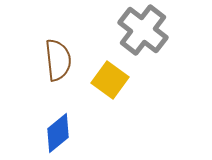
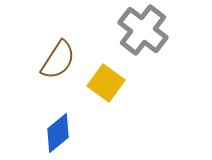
brown semicircle: rotated 39 degrees clockwise
yellow square: moved 4 px left, 3 px down
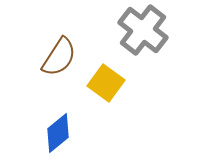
brown semicircle: moved 1 px right, 3 px up
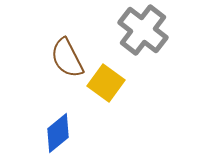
brown semicircle: moved 8 px right, 1 px down; rotated 120 degrees clockwise
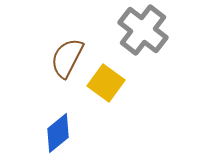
brown semicircle: rotated 54 degrees clockwise
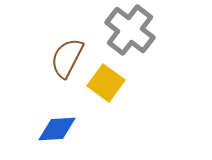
gray cross: moved 13 px left
blue diamond: moved 1 px left, 4 px up; rotated 36 degrees clockwise
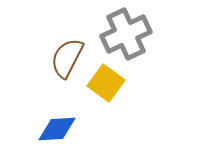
gray cross: moved 4 px left, 4 px down; rotated 27 degrees clockwise
